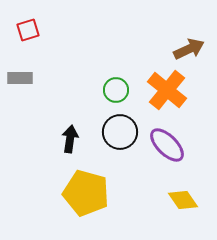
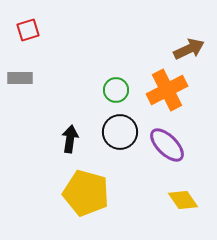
orange cross: rotated 24 degrees clockwise
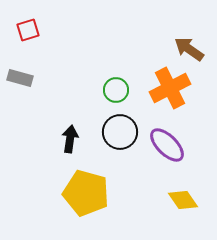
brown arrow: rotated 120 degrees counterclockwise
gray rectangle: rotated 15 degrees clockwise
orange cross: moved 3 px right, 2 px up
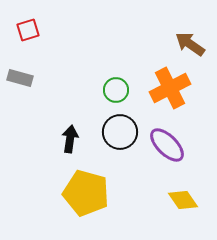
brown arrow: moved 1 px right, 5 px up
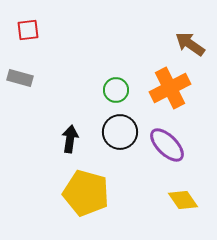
red square: rotated 10 degrees clockwise
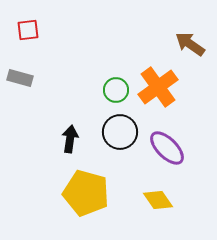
orange cross: moved 12 px left, 1 px up; rotated 9 degrees counterclockwise
purple ellipse: moved 3 px down
yellow diamond: moved 25 px left
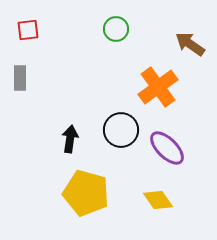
gray rectangle: rotated 75 degrees clockwise
green circle: moved 61 px up
black circle: moved 1 px right, 2 px up
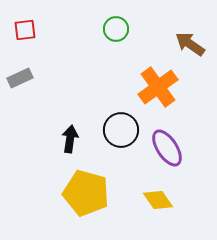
red square: moved 3 px left
gray rectangle: rotated 65 degrees clockwise
purple ellipse: rotated 12 degrees clockwise
